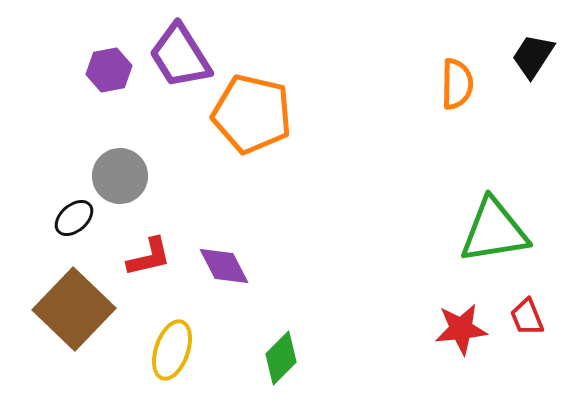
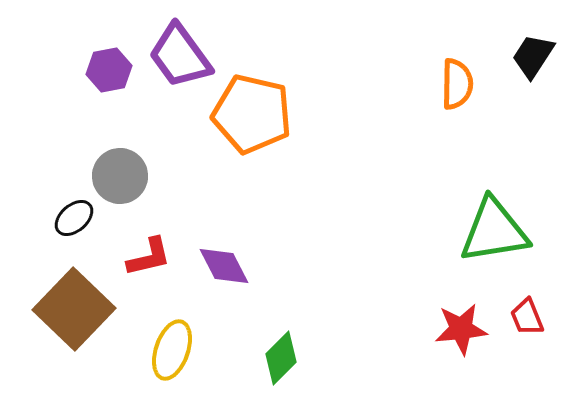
purple trapezoid: rotated 4 degrees counterclockwise
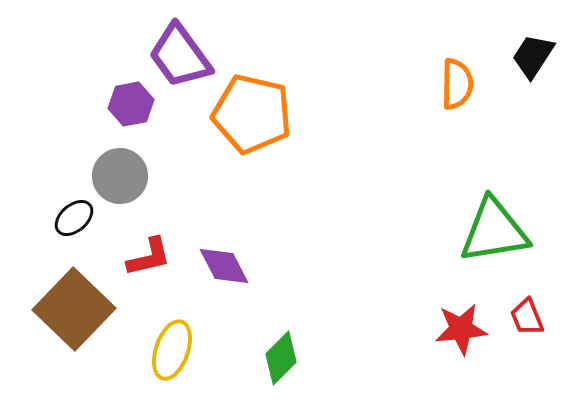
purple hexagon: moved 22 px right, 34 px down
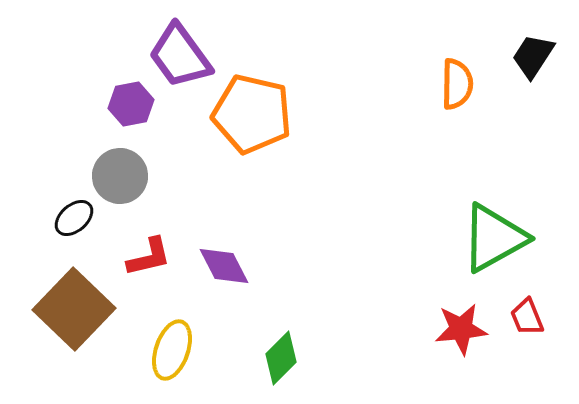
green triangle: moved 7 px down; rotated 20 degrees counterclockwise
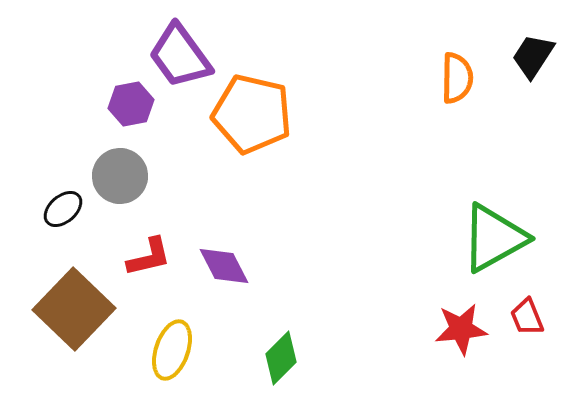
orange semicircle: moved 6 px up
black ellipse: moved 11 px left, 9 px up
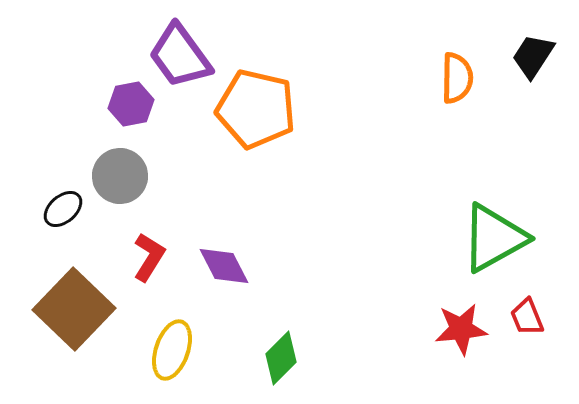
orange pentagon: moved 4 px right, 5 px up
red L-shape: rotated 45 degrees counterclockwise
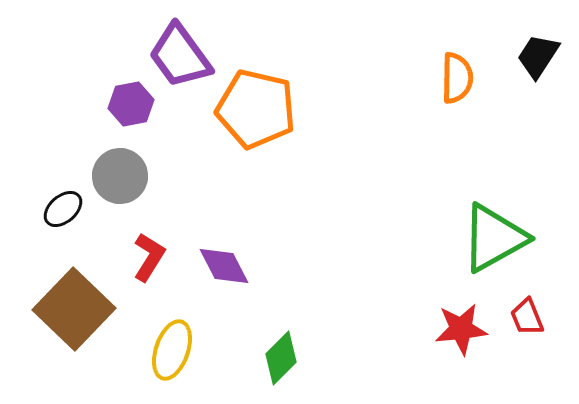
black trapezoid: moved 5 px right
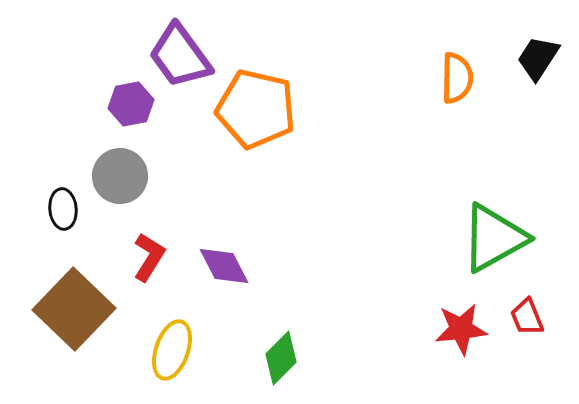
black trapezoid: moved 2 px down
black ellipse: rotated 54 degrees counterclockwise
